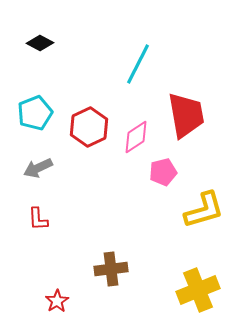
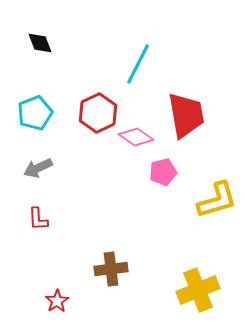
black diamond: rotated 40 degrees clockwise
red hexagon: moved 9 px right, 14 px up
pink diamond: rotated 68 degrees clockwise
yellow L-shape: moved 13 px right, 10 px up
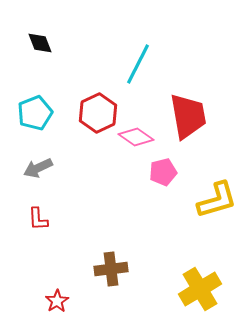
red trapezoid: moved 2 px right, 1 px down
yellow cross: moved 2 px right, 1 px up; rotated 9 degrees counterclockwise
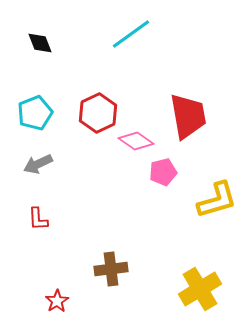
cyan line: moved 7 px left, 30 px up; rotated 27 degrees clockwise
pink diamond: moved 4 px down
gray arrow: moved 4 px up
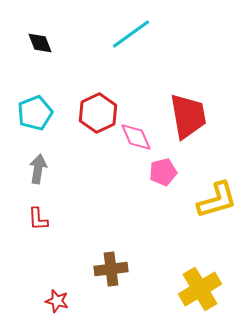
pink diamond: moved 4 px up; rotated 32 degrees clockwise
gray arrow: moved 5 px down; rotated 124 degrees clockwise
red star: rotated 25 degrees counterclockwise
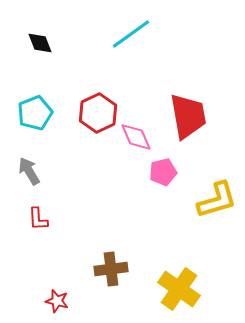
gray arrow: moved 9 px left, 2 px down; rotated 40 degrees counterclockwise
yellow cross: moved 21 px left; rotated 24 degrees counterclockwise
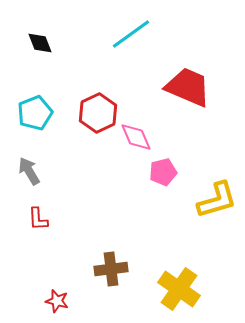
red trapezoid: moved 29 px up; rotated 57 degrees counterclockwise
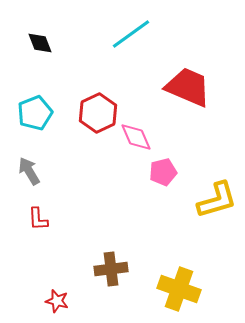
yellow cross: rotated 15 degrees counterclockwise
